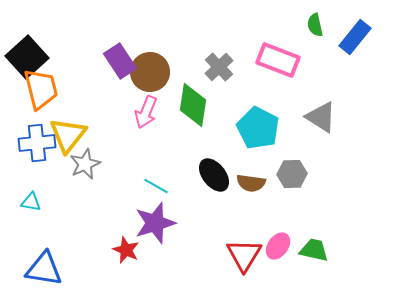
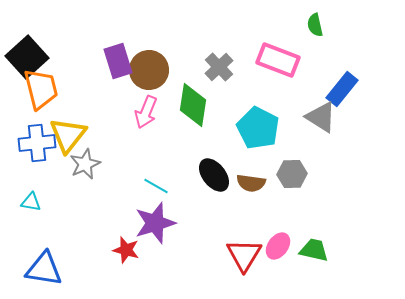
blue rectangle: moved 13 px left, 52 px down
purple rectangle: moved 2 px left; rotated 16 degrees clockwise
brown circle: moved 1 px left, 2 px up
red star: rotated 8 degrees counterclockwise
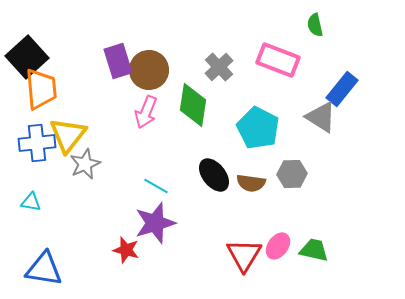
orange trapezoid: rotated 9 degrees clockwise
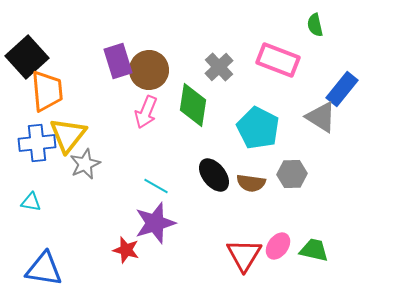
orange trapezoid: moved 6 px right, 2 px down
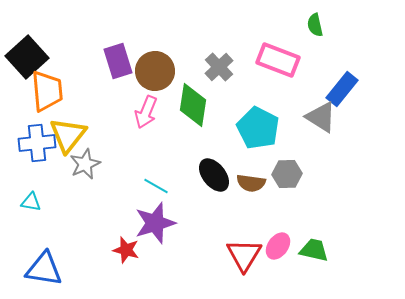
brown circle: moved 6 px right, 1 px down
gray hexagon: moved 5 px left
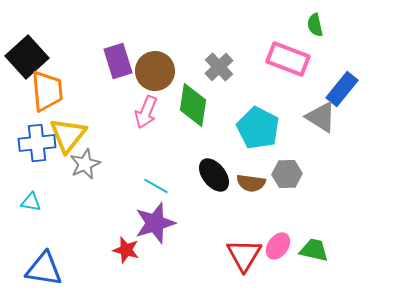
pink rectangle: moved 10 px right, 1 px up
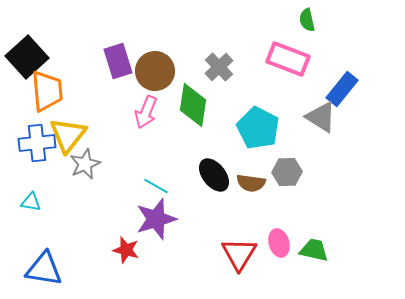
green semicircle: moved 8 px left, 5 px up
gray hexagon: moved 2 px up
purple star: moved 1 px right, 4 px up
pink ellipse: moved 1 px right, 3 px up; rotated 52 degrees counterclockwise
red triangle: moved 5 px left, 1 px up
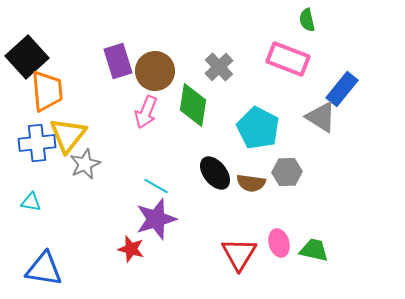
black ellipse: moved 1 px right, 2 px up
red star: moved 5 px right, 1 px up
